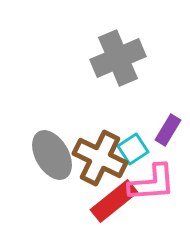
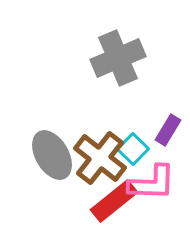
cyan square: rotated 12 degrees counterclockwise
brown cross: rotated 12 degrees clockwise
pink L-shape: rotated 6 degrees clockwise
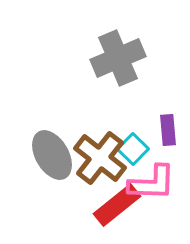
purple rectangle: rotated 36 degrees counterclockwise
red rectangle: moved 3 px right, 4 px down
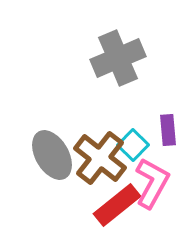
cyan square: moved 4 px up
pink L-shape: rotated 63 degrees counterclockwise
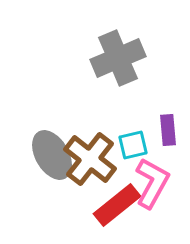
cyan square: rotated 32 degrees clockwise
brown cross: moved 10 px left, 1 px down
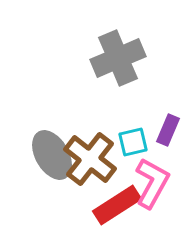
purple rectangle: rotated 28 degrees clockwise
cyan square: moved 3 px up
red rectangle: rotated 6 degrees clockwise
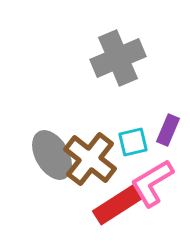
pink L-shape: rotated 150 degrees counterclockwise
